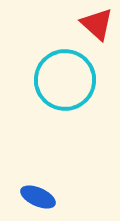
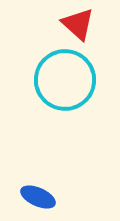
red triangle: moved 19 px left
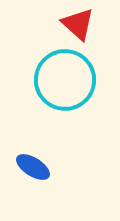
blue ellipse: moved 5 px left, 30 px up; rotated 8 degrees clockwise
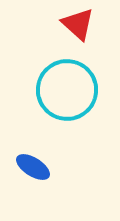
cyan circle: moved 2 px right, 10 px down
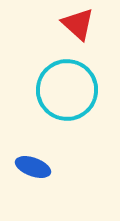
blue ellipse: rotated 12 degrees counterclockwise
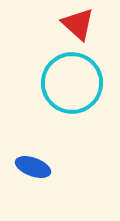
cyan circle: moved 5 px right, 7 px up
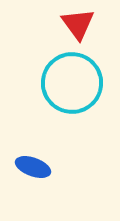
red triangle: rotated 12 degrees clockwise
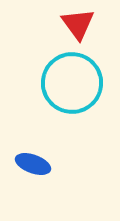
blue ellipse: moved 3 px up
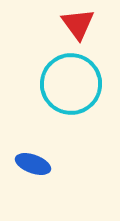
cyan circle: moved 1 px left, 1 px down
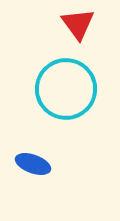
cyan circle: moved 5 px left, 5 px down
